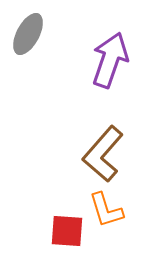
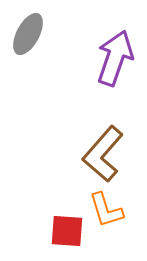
purple arrow: moved 5 px right, 2 px up
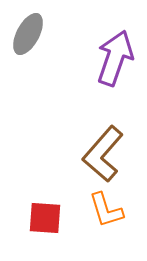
red square: moved 22 px left, 13 px up
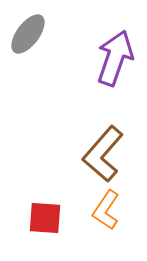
gray ellipse: rotated 9 degrees clockwise
orange L-shape: rotated 51 degrees clockwise
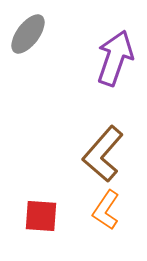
red square: moved 4 px left, 2 px up
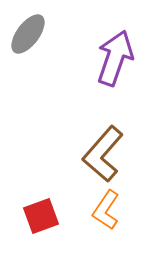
red square: rotated 24 degrees counterclockwise
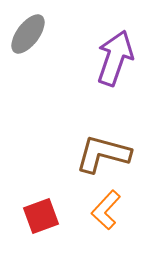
brown L-shape: rotated 64 degrees clockwise
orange L-shape: rotated 9 degrees clockwise
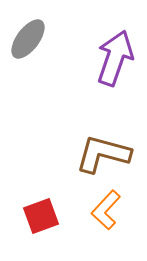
gray ellipse: moved 5 px down
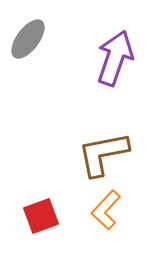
brown L-shape: rotated 26 degrees counterclockwise
